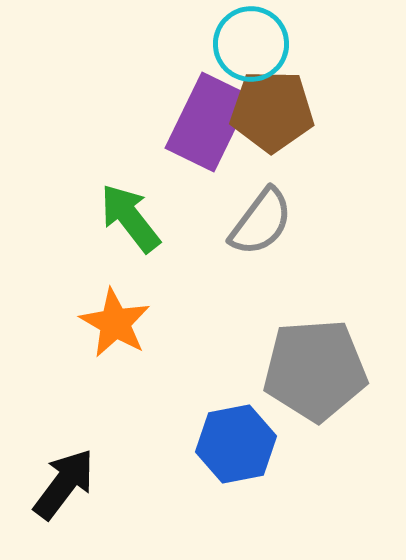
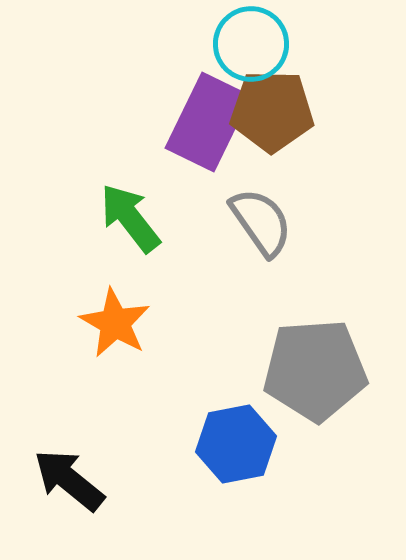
gray semicircle: rotated 72 degrees counterclockwise
black arrow: moved 5 px right, 4 px up; rotated 88 degrees counterclockwise
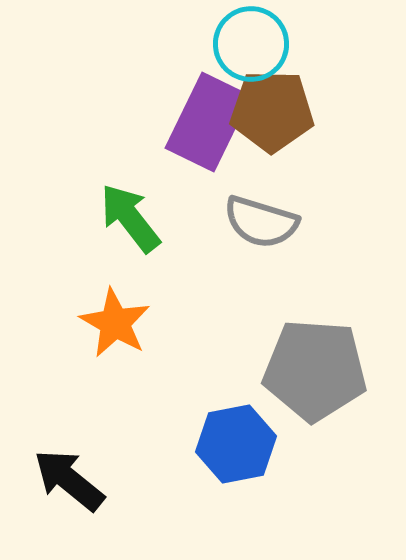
gray semicircle: rotated 142 degrees clockwise
gray pentagon: rotated 8 degrees clockwise
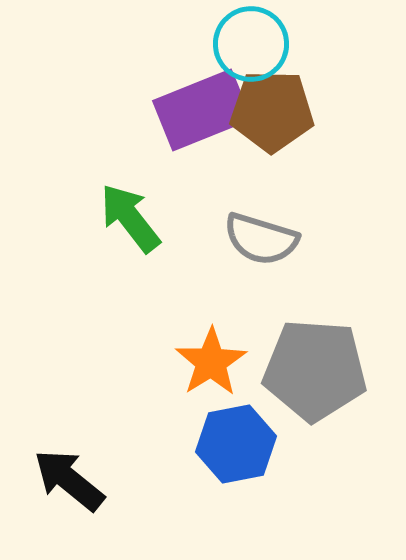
purple rectangle: moved 6 px left, 12 px up; rotated 42 degrees clockwise
gray semicircle: moved 17 px down
orange star: moved 96 px right, 39 px down; rotated 10 degrees clockwise
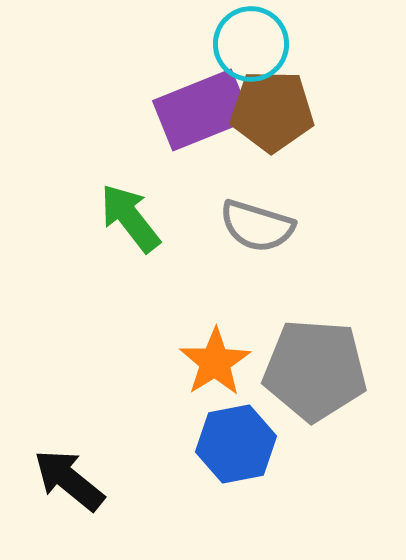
gray semicircle: moved 4 px left, 13 px up
orange star: moved 4 px right
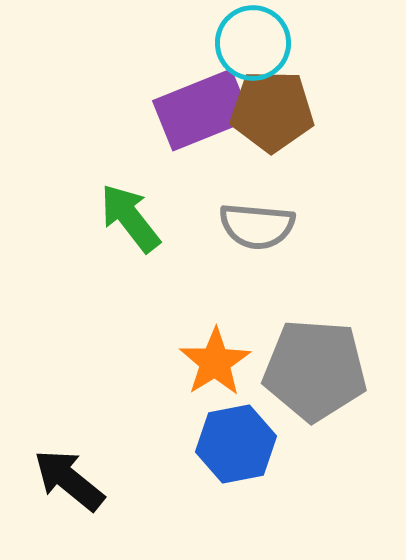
cyan circle: moved 2 px right, 1 px up
gray semicircle: rotated 12 degrees counterclockwise
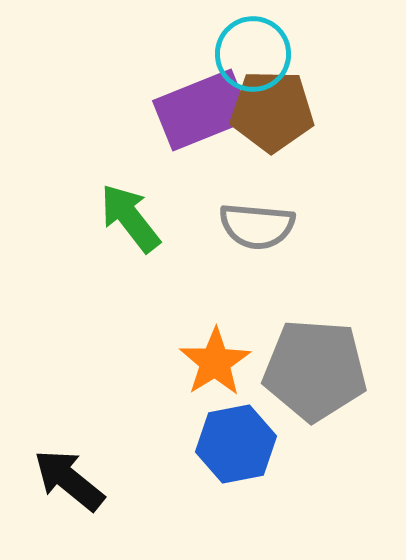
cyan circle: moved 11 px down
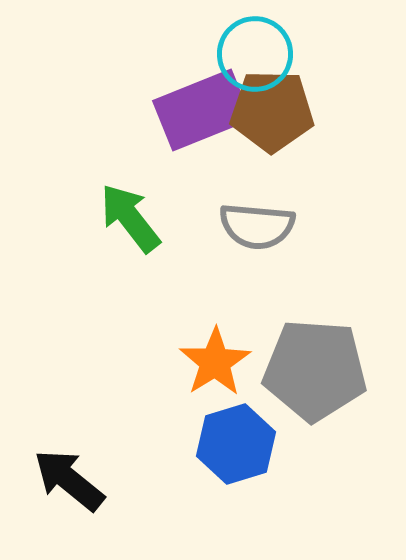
cyan circle: moved 2 px right
blue hexagon: rotated 6 degrees counterclockwise
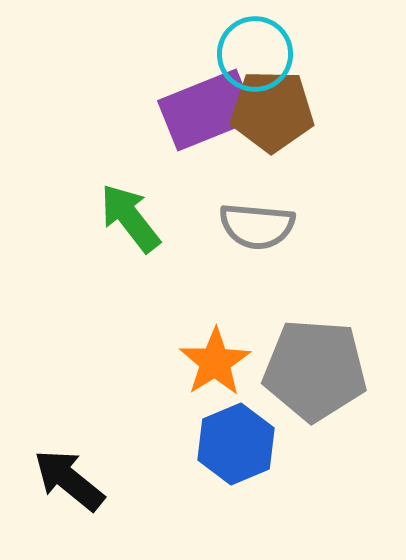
purple rectangle: moved 5 px right
blue hexagon: rotated 6 degrees counterclockwise
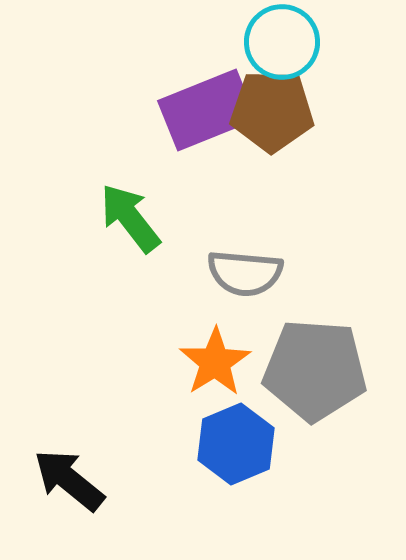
cyan circle: moved 27 px right, 12 px up
gray semicircle: moved 12 px left, 47 px down
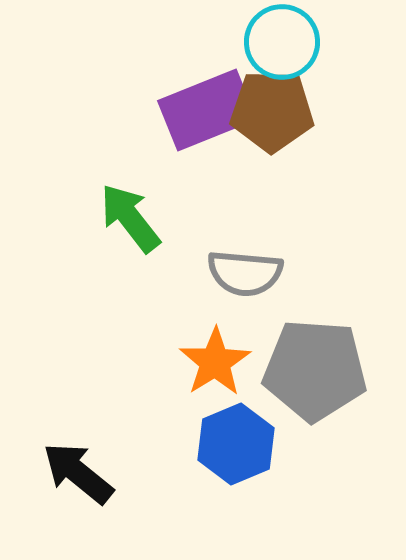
black arrow: moved 9 px right, 7 px up
